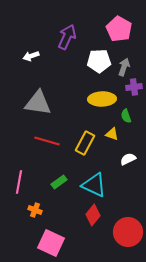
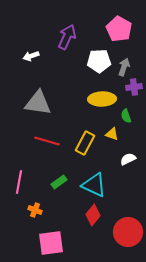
pink square: rotated 32 degrees counterclockwise
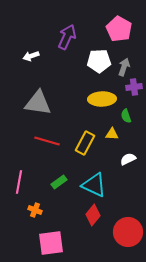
yellow triangle: rotated 16 degrees counterclockwise
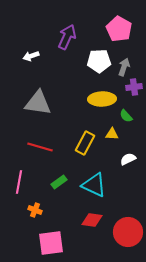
green semicircle: rotated 24 degrees counterclockwise
red line: moved 7 px left, 6 px down
red diamond: moved 1 px left, 5 px down; rotated 60 degrees clockwise
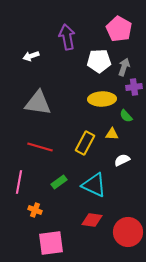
purple arrow: rotated 35 degrees counterclockwise
white semicircle: moved 6 px left, 1 px down
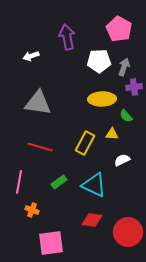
orange cross: moved 3 px left
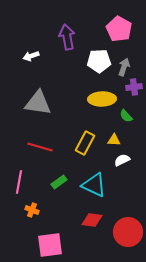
yellow triangle: moved 2 px right, 6 px down
pink square: moved 1 px left, 2 px down
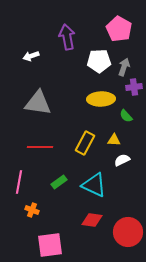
yellow ellipse: moved 1 px left
red line: rotated 15 degrees counterclockwise
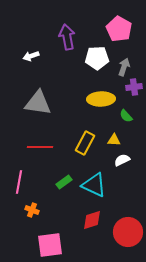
white pentagon: moved 2 px left, 3 px up
green rectangle: moved 5 px right
red diamond: rotated 25 degrees counterclockwise
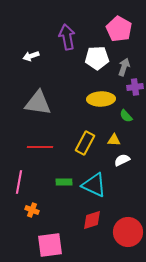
purple cross: moved 1 px right
green rectangle: rotated 35 degrees clockwise
